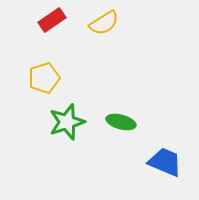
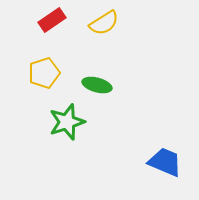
yellow pentagon: moved 5 px up
green ellipse: moved 24 px left, 37 px up
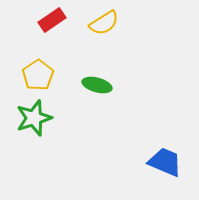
yellow pentagon: moved 6 px left, 2 px down; rotated 16 degrees counterclockwise
green star: moved 33 px left, 4 px up
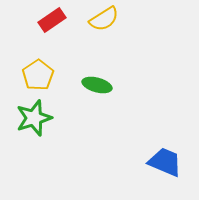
yellow semicircle: moved 4 px up
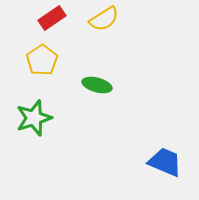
red rectangle: moved 2 px up
yellow pentagon: moved 4 px right, 15 px up
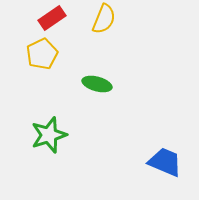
yellow semicircle: rotated 36 degrees counterclockwise
yellow pentagon: moved 6 px up; rotated 8 degrees clockwise
green ellipse: moved 1 px up
green star: moved 15 px right, 17 px down
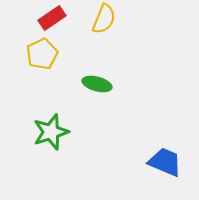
green star: moved 2 px right, 3 px up
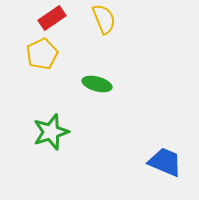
yellow semicircle: rotated 44 degrees counterclockwise
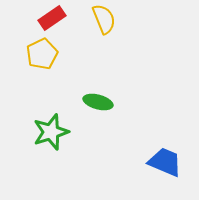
green ellipse: moved 1 px right, 18 px down
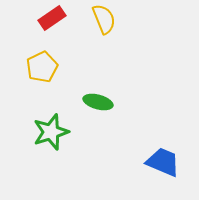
yellow pentagon: moved 13 px down
blue trapezoid: moved 2 px left
